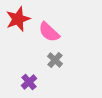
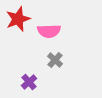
pink semicircle: moved 1 px up; rotated 45 degrees counterclockwise
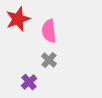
pink semicircle: rotated 85 degrees clockwise
gray cross: moved 6 px left
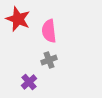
red star: rotated 30 degrees counterclockwise
gray cross: rotated 28 degrees clockwise
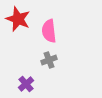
purple cross: moved 3 px left, 2 px down
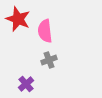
pink semicircle: moved 4 px left
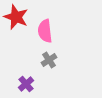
red star: moved 2 px left, 2 px up
gray cross: rotated 14 degrees counterclockwise
